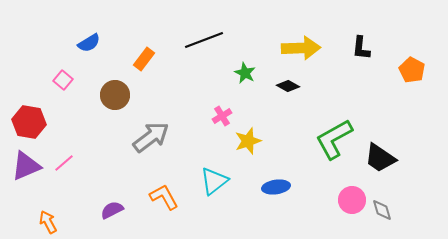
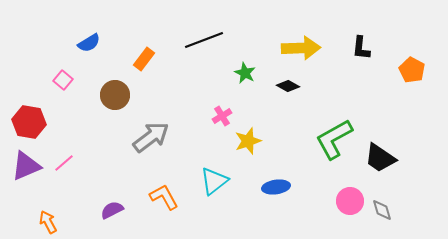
pink circle: moved 2 px left, 1 px down
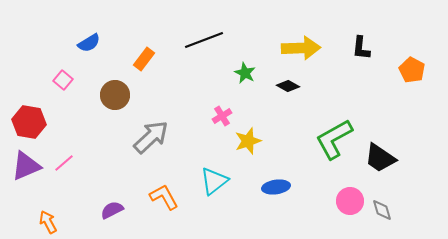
gray arrow: rotated 6 degrees counterclockwise
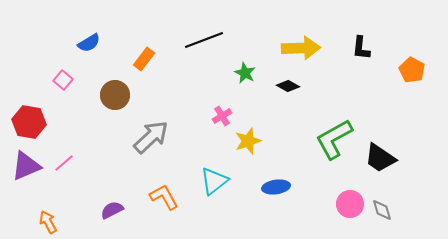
pink circle: moved 3 px down
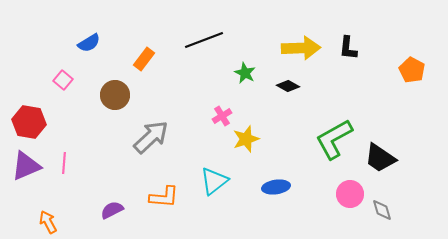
black L-shape: moved 13 px left
yellow star: moved 2 px left, 2 px up
pink line: rotated 45 degrees counterclockwise
orange L-shape: rotated 124 degrees clockwise
pink circle: moved 10 px up
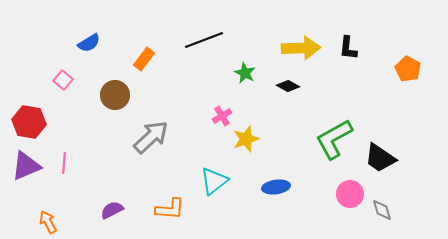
orange pentagon: moved 4 px left, 1 px up
orange L-shape: moved 6 px right, 12 px down
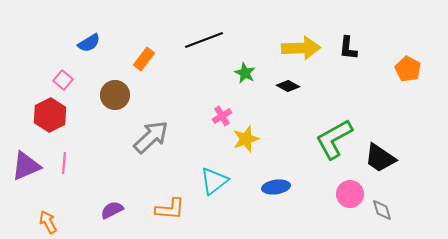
red hexagon: moved 21 px right, 7 px up; rotated 24 degrees clockwise
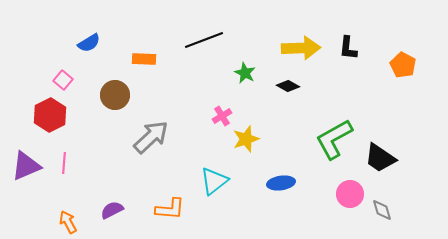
orange rectangle: rotated 55 degrees clockwise
orange pentagon: moved 5 px left, 4 px up
blue ellipse: moved 5 px right, 4 px up
orange arrow: moved 20 px right
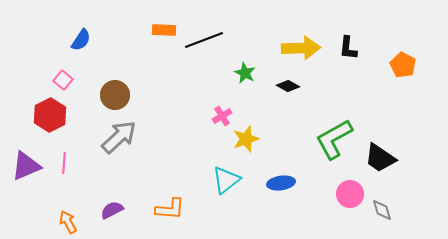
blue semicircle: moved 8 px left, 3 px up; rotated 25 degrees counterclockwise
orange rectangle: moved 20 px right, 29 px up
gray arrow: moved 32 px left
cyan triangle: moved 12 px right, 1 px up
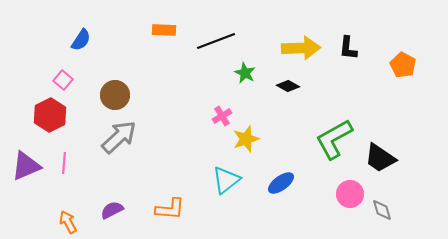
black line: moved 12 px right, 1 px down
blue ellipse: rotated 28 degrees counterclockwise
